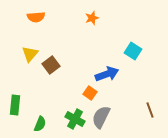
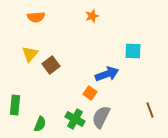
orange star: moved 2 px up
cyan square: rotated 30 degrees counterclockwise
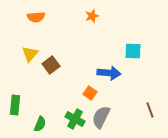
blue arrow: moved 2 px right, 1 px up; rotated 25 degrees clockwise
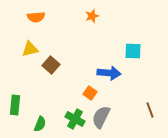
yellow triangle: moved 5 px up; rotated 36 degrees clockwise
brown square: rotated 12 degrees counterclockwise
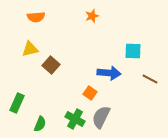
green rectangle: moved 2 px right, 2 px up; rotated 18 degrees clockwise
brown line: moved 31 px up; rotated 42 degrees counterclockwise
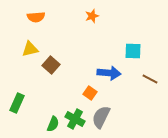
green semicircle: moved 13 px right
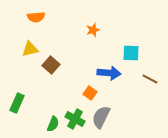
orange star: moved 1 px right, 14 px down
cyan square: moved 2 px left, 2 px down
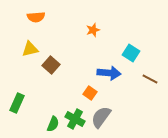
cyan square: rotated 30 degrees clockwise
gray semicircle: rotated 10 degrees clockwise
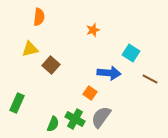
orange semicircle: moved 3 px right; rotated 78 degrees counterclockwise
